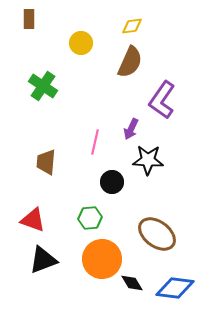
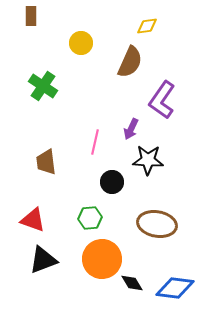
brown rectangle: moved 2 px right, 3 px up
yellow diamond: moved 15 px right
brown trapezoid: rotated 12 degrees counterclockwise
brown ellipse: moved 10 px up; rotated 27 degrees counterclockwise
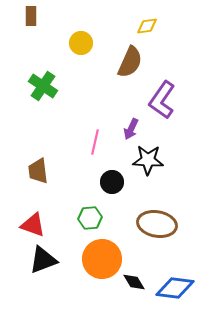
brown trapezoid: moved 8 px left, 9 px down
red triangle: moved 5 px down
black diamond: moved 2 px right, 1 px up
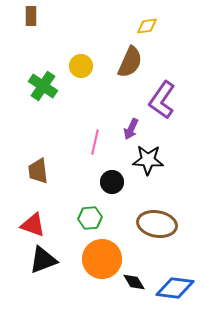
yellow circle: moved 23 px down
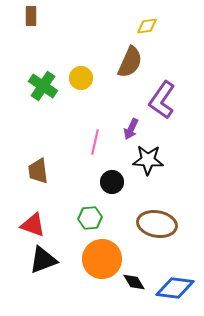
yellow circle: moved 12 px down
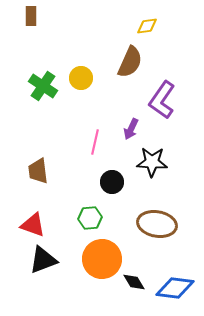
black star: moved 4 px right, 2 px down
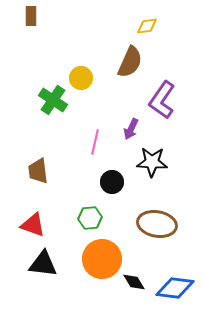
green cross: moved 10 px right, 14 px down
black triangle: moved 4 px down; rotated 28 degrees clockwise
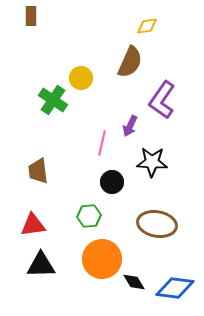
purple arrow: moved 1 px left, 3 px up
pink line: moved 7 px right, 1 px down
green hexagon: moved 1 px left, 2 px up
red triangle: rotated 28 degrees counterclockwise
black triangle: moved 2 px left, 1 px down; rotated 8 degrees counterclockwise
